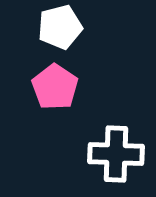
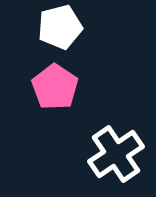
white cross: rotated 36 degrees counterclockwise
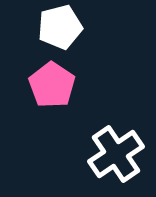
pink pentagon: moved 3 px left, 2 px up
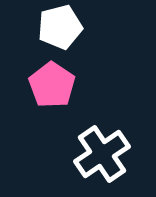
white cross: moved 14 px left
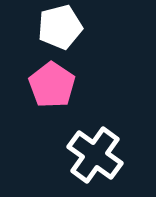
white cross: moved 7 px left, 1 px down; rotated 20 degrees counterclockwise
